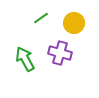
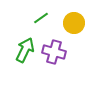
purple cross: moved 6 px left, 1 px up
green arrow: moved 9 px up; rotated 55 degrees clockwise
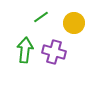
green line: moved 1 px up
green arrow: rotated 20 degrees counterclockwise
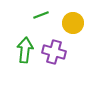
green line: moved 2 px up; rotated 14 degrees clockwise
yellow circle: moved 1 px left
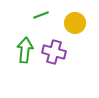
yellow circle: moved 2 px right
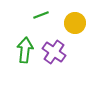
purple cross: rotated 20 degrees clockwise
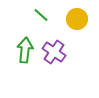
green line: rotated 63 degrees clockwise
yellow circle: moved 2 px right, 4 px up
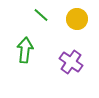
purple cross: moved 17 px right, 10 px down
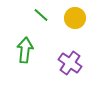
yellow circle: moved 2 px left, 1 px up
purple cross: moved 1 px left, 1 px down
